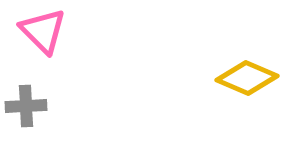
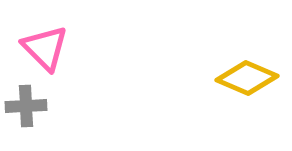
pink triangle: moved 2 px right, 17 px down
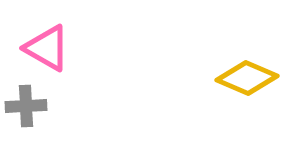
pink triangle: moved 2 px right; rotated 15 degrees counterclockwise
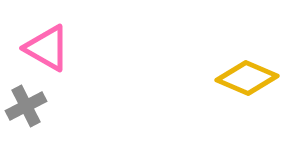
gray cross: rotated 24 degrees counterclockwise
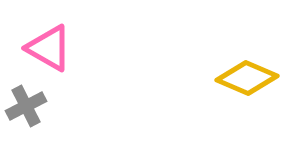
pink triangle: moved 2 px right
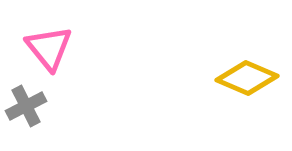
pink triangle: rotated 21 degrees clockwise
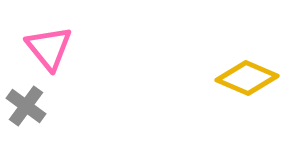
gray cross: rotated 27 degrees counterclockwise
